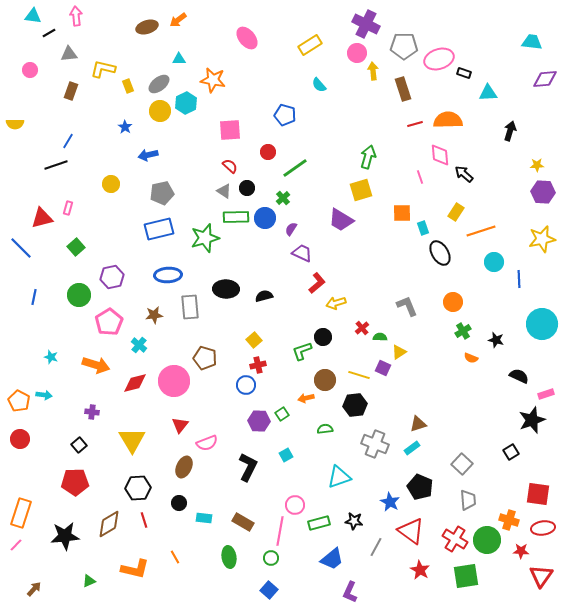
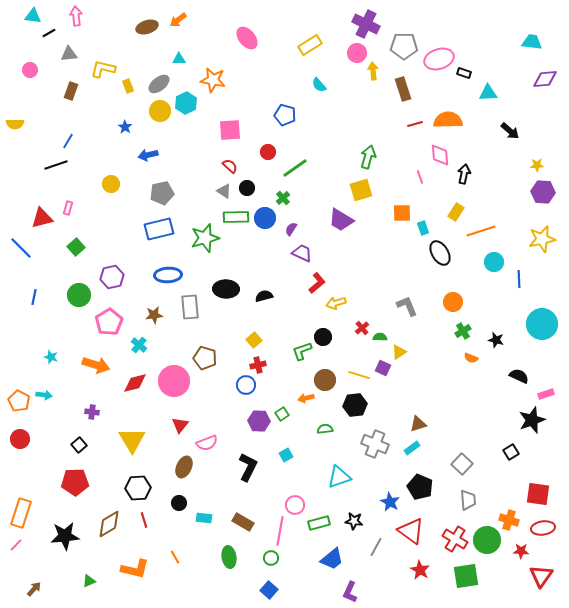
black arrow at (510, 131): rotated 114 degrees clockwise
black arrow at (464, 174): rotated 60 degrees clockwise
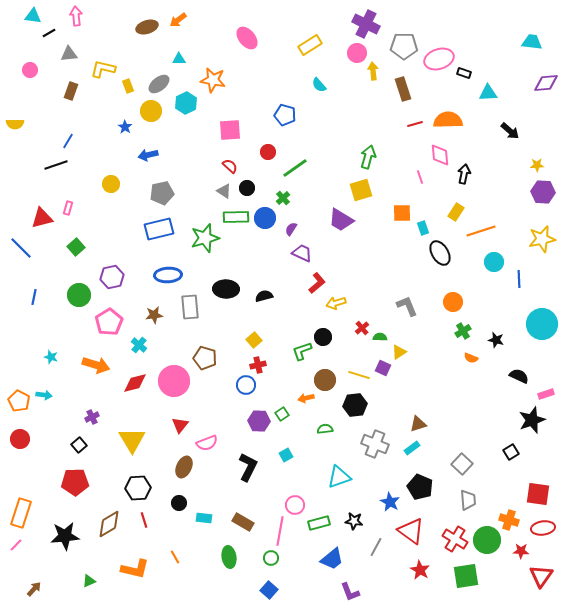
purple diamond at (545, 79): moved 1 px right, 4 px down
yellow circle at (160, 111): moved 9 px left
purple cross at (92, 412): moved 5 px down; rotated 32 degrees counterclockwise
purple L-shape at (350, 592): rotated 45 degrees counterclockwise
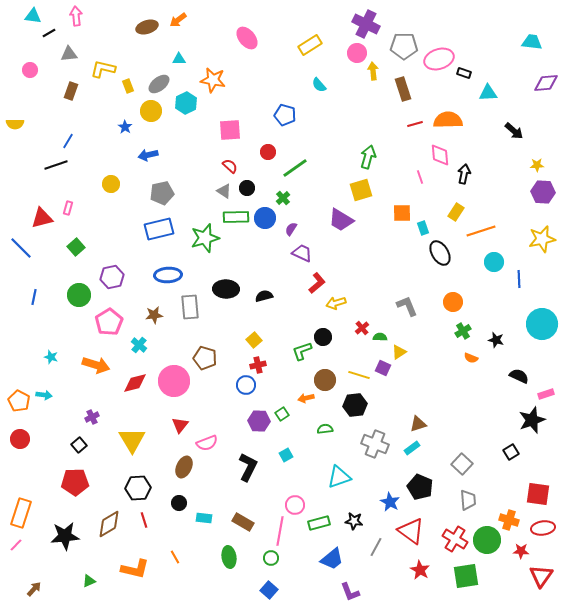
black arrow at (510, 131): moved 4 px right
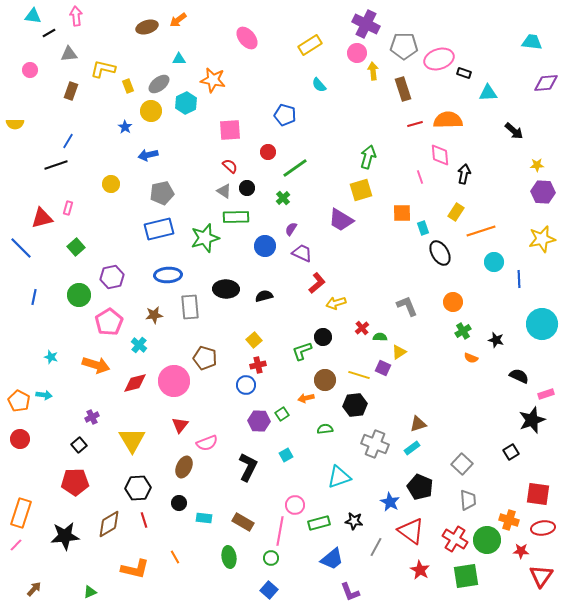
blue circle at (265, 218): moved 28 px down
green triangle at (89, 581): moved 1 px right, 11 px down
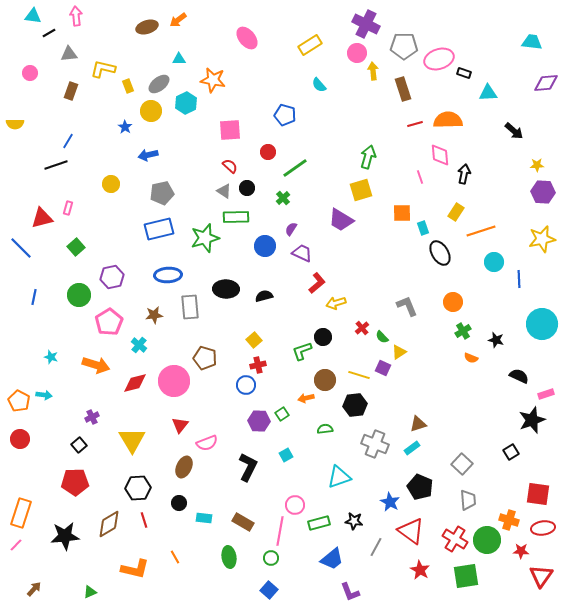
pink circle at (30, 70): moved 3 px down
green semicircle at (380, 337): moved 2 px right; rotated 136 degrees counterclockwise
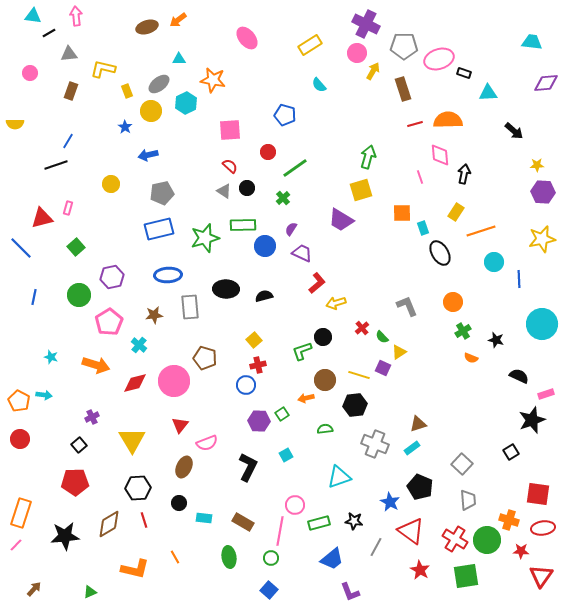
yellow arrow at (373, 71): rotated 36 degrees clockwise
yellow rectangle at (128, 86): moved 1 px left, 5 px down
green rectangle at (236, 217): moved 7 px right, 8 px down
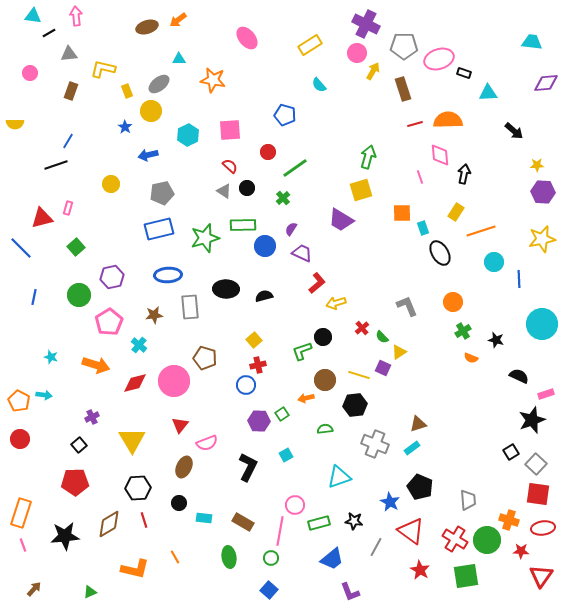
cyan hexagon at (186, 103): moved 2 px right, 32 px down
gray square at (462, 464): moved 74 px right
pink line at (16, 545): moved 7 px right; rotated 64 degrees counterclockwise
